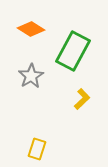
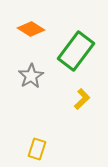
green rectangle: moved 3 px right; rotated 9 degrees clockwise
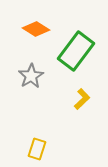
orange diamond: moved 5 px right
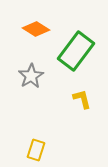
yellow L-shape: rotated 60 degrees counterclockwise
yellow rectangle: moved 1 px left, 1 px down
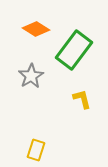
green rectangle: moved 2 px left, 1 px up
